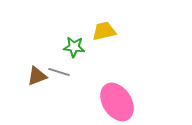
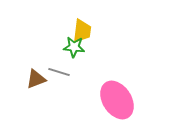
yellow trapezoid: moved 22 px left; rotated 110 degrees clockwise
brown triangle: moved 1 px left, 3 px down
pink ellipse: moved 2 px up
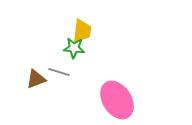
green star: moved 1 px down
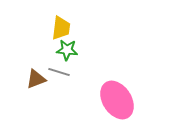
yellow trapezoid: moved 21 px left, 3 px up
green star: moved 7 px left, 2 px down
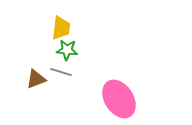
gray line: moved 2 px right
pink ellipse: moved 2 px right, 1 px up
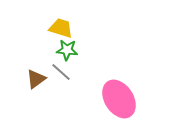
yellow trapezoid: rotated 80 degrees counterclockwise
gray line: rotated 25 degrees clockwise
brown triangle: rotated 15 degrees counterclockwise
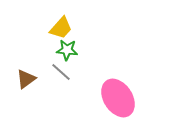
yellow trapezoid: rotated 115 degrees clockwise
brown triangle: moved 10 px left
pink ellipse: moved 1 px left, 1 px up
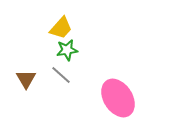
green star: rotated 15 degrees counterclockwise
gray line: moved 3 px down
brown triangle: rotated 25 degrees counterclockwise
